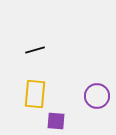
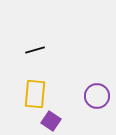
purple square: moved 5 px left; rotated 30 degrees clockwise
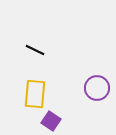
black line: rotated 42 degrees clockwise
purple circle: moved 8 px up
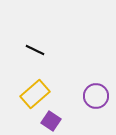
purple circle: moved 1 px left, 8 px down
yellow rectangle: rotated 44 degrees clockwise
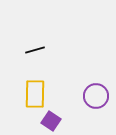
black line: rotated 42 degrees counterclockwise
yellow rectangle: rotated 48 degrees counterclockwise
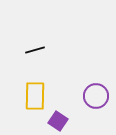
yellow rectangle: moved 2 px down
purple square: moved 7 px right
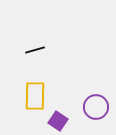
purple circle: moved 11 px down
